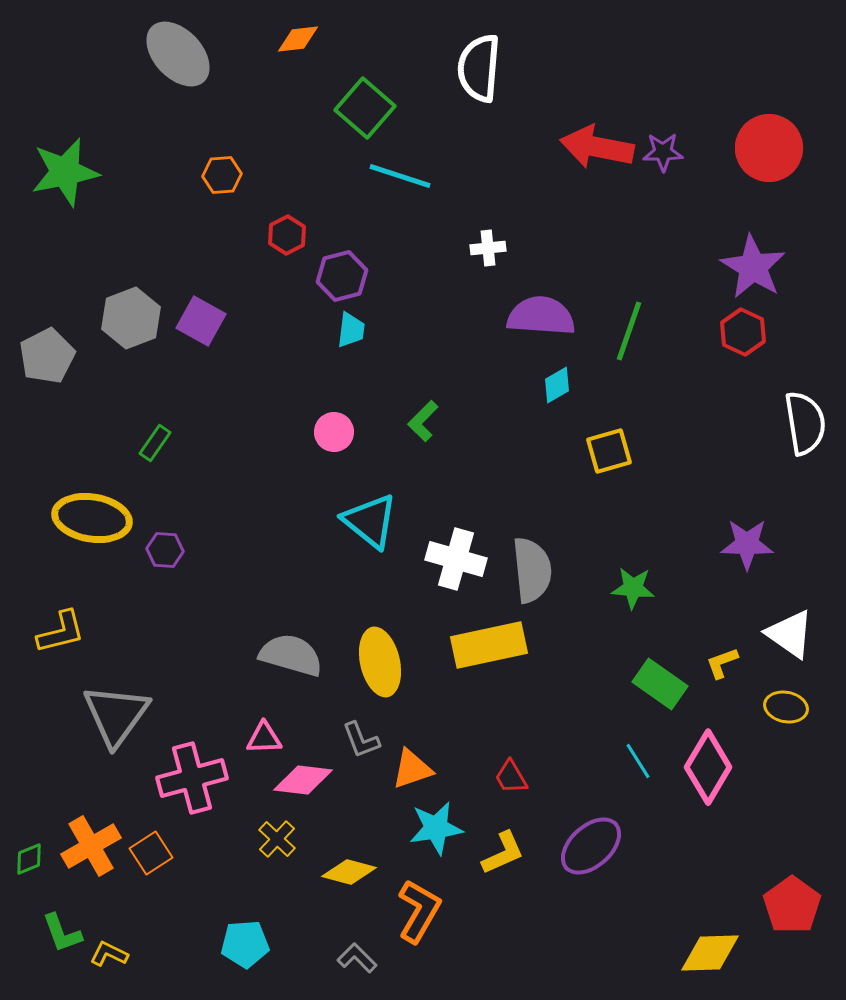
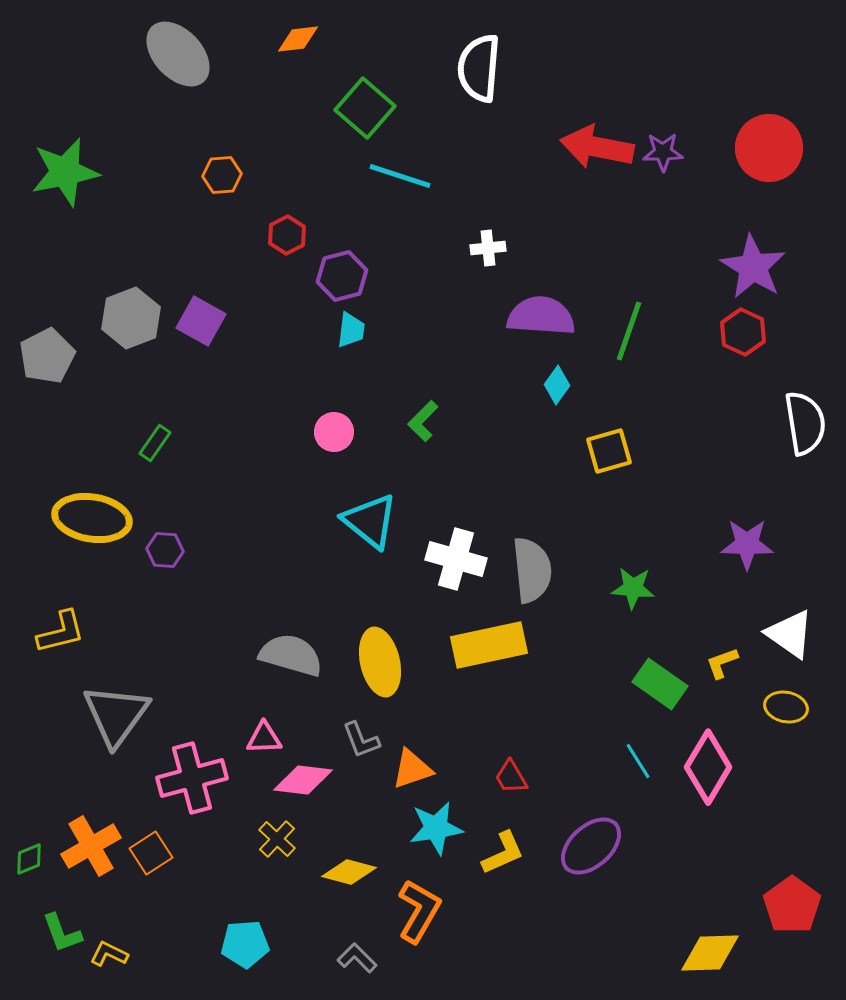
cyan diamond at (557, 385): rotated 24 degrees counterclockwise
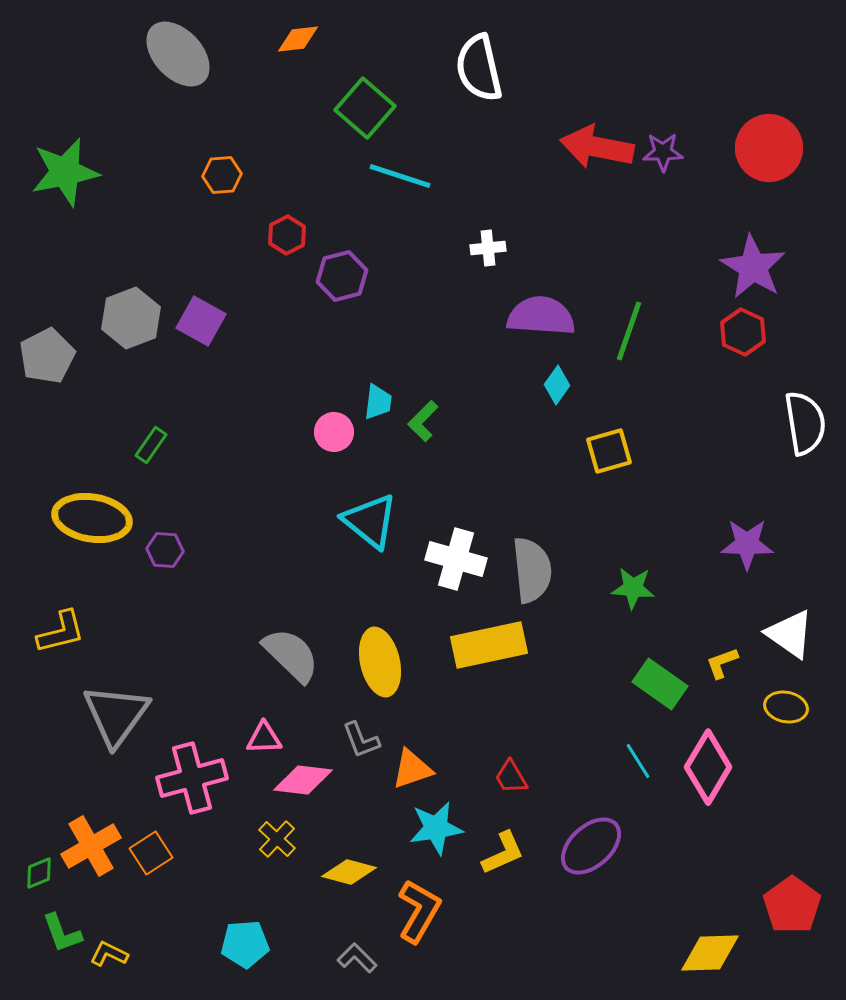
white semicircle at (479, 68): rotated 18 degrees counterclockwise
cyan trapezoid at (351, 330): moved 27 px right, 72 px down
green rectangle at (155, 443): moved 4 px left, 2 px down
gray semicircle at (291, 655): rotated 28 degrees clockwise
green diamond at (29, 859): moved 10 px right, 14 px down
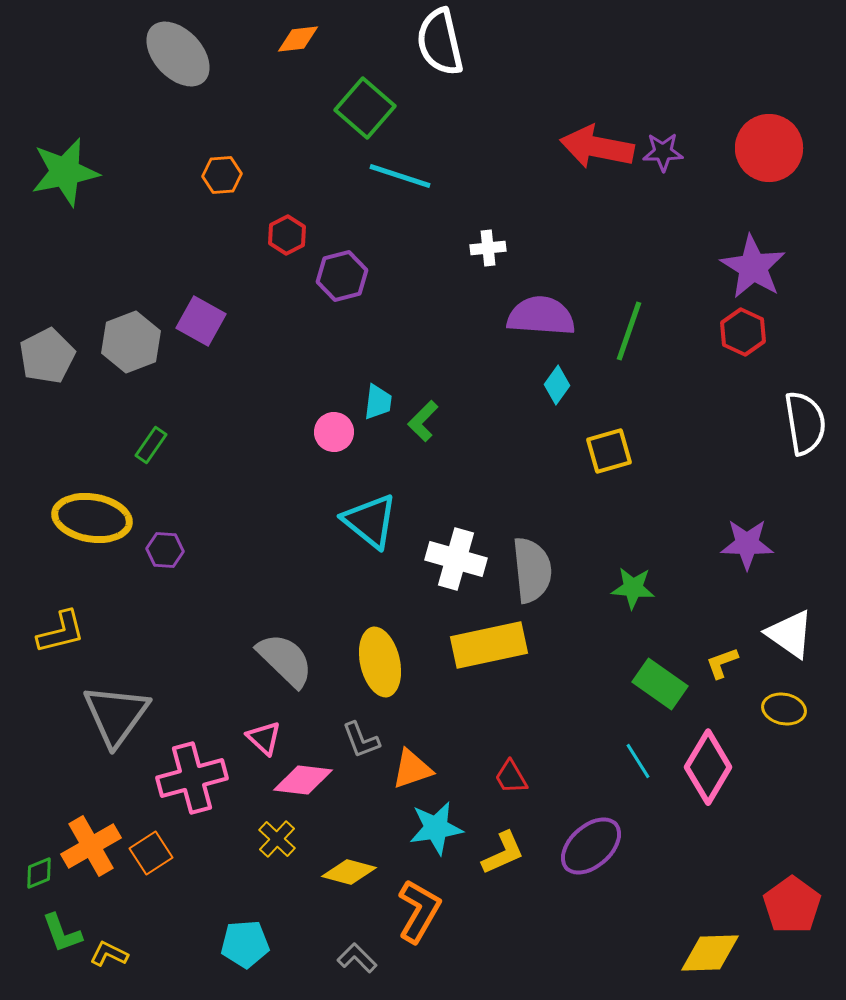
white semicircle at (479, 68): moved 39 px left, 26 px up
gray hexagon at (131, 318): moved 24 px down
gray semicircle at (291, 655): moved 6 px left, 5 px down
yellow ellipse at (786, 707): moved 2 px left, 2 px down
pink triangle at (264, 738): rotated 45 degrees clockwise
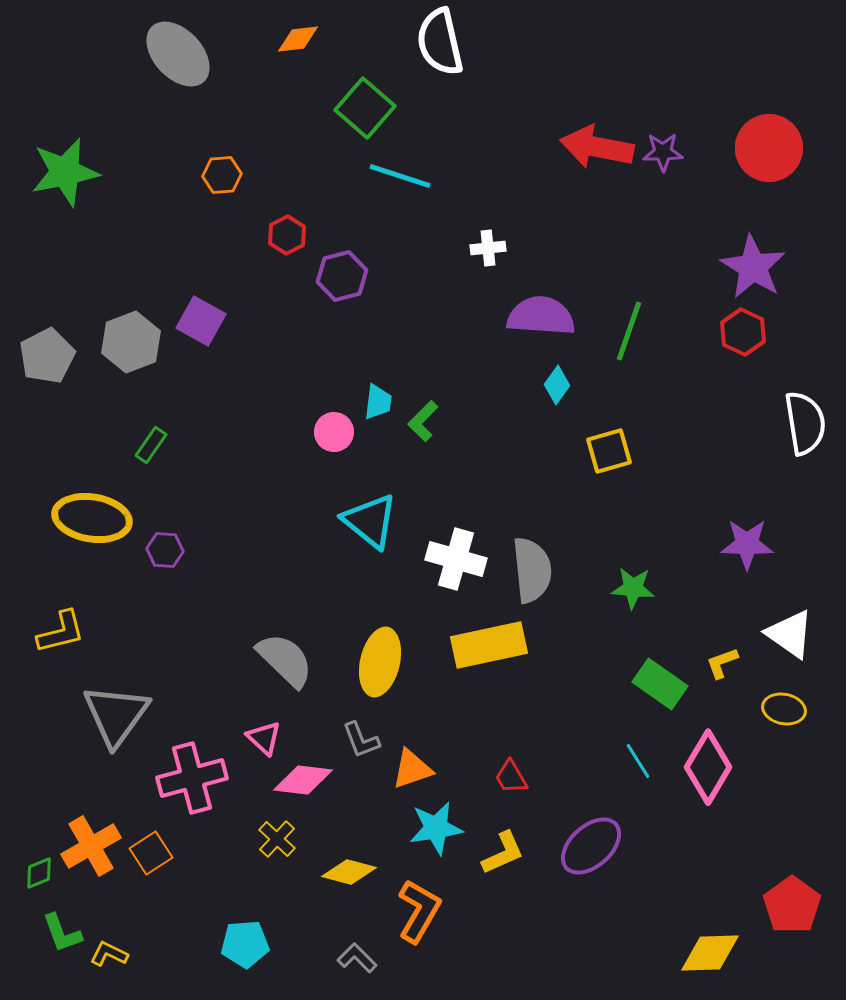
yellow ellipse at (380, 662): rotated 26 degrees clockwise
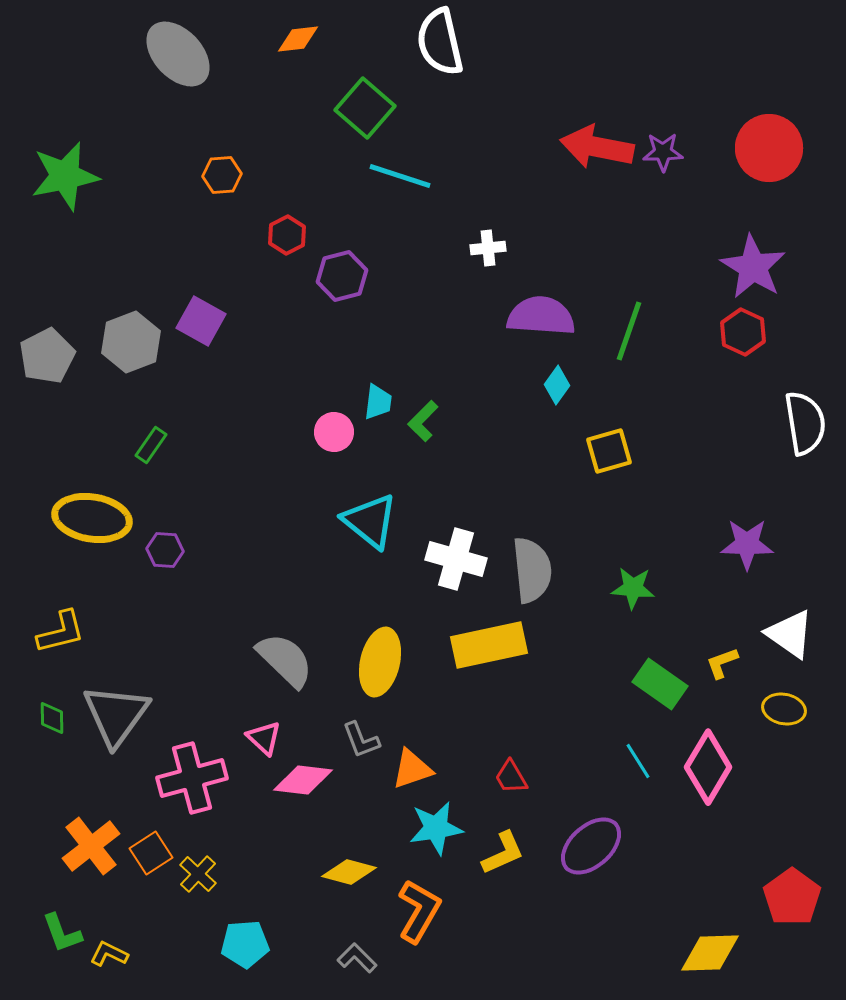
green star at (65, 172): moved 4 px down
yellow cross at (277, 839): moved 79 px left, 35 px down
orange cross at (91, 846): rotated 8 degrees counterclockwise
green diamond at (39, 873): moved 13 px right, 155 px up; rotated 68 degrees counterclockwise
red pentagon at (792, 905): moved 8 px up
